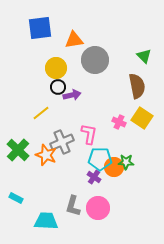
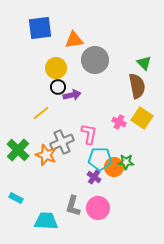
green triangle: moved 7 px down
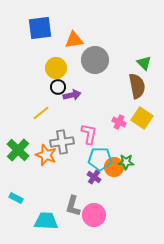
gray cross: rotated 15 degrees clockwise
pink circle: moved 4 px left, 7 px down
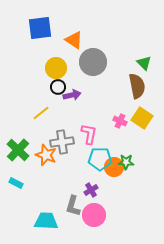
orange triangle: rotated 42 degrees clockwise
gray circle: moved 2 px left, 2 px down
pink cross: moved 1 px right, 1 px up
purple cross: moved 3 px left, 13 px down; rotated 24 degrees clockwise
cyan rectangle: moved 15 px up
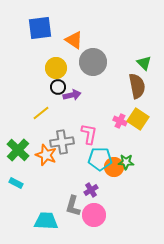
yellow square: moved 4 px left, 1 px down
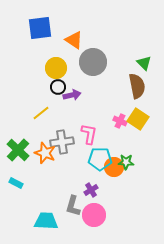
orange star: moved 1 px left, 2 px up
